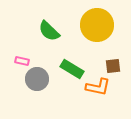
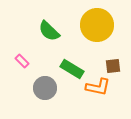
pink rectangle: rotated 32 degrees clockwise
gray circle: moved 8 px right, 9 px down
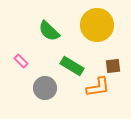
pink rectangle: moved 1 px left
green rectangle: moved 3 px up
orange L-shape: rotated 20 degrees counterclockwise
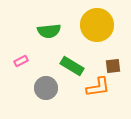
green semicircle: rotated 50 degrees counterclockwise
pink rectangle: rotated 72 degrees counterclockwise
gray circle: moved 1 px right
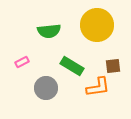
pink rectangle: moved 1 px right, 1 px down
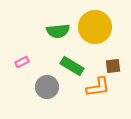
yellow circle: moved 2 px left, 2 px down
green semicircle: moved 9 px right
gray circle: moved 1 px right, 1 px up
